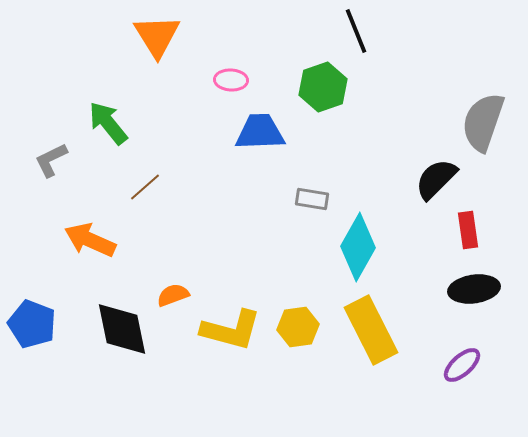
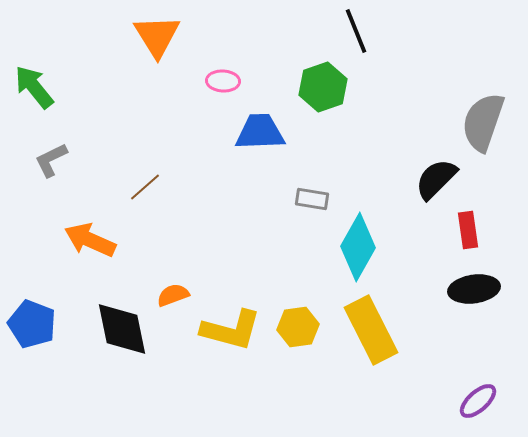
pink ellipse: moved 8 px left, 1 px down
green arrow: moved 74 px left, 36 px up
purple ellipse: moved 16 px right, 36 px down
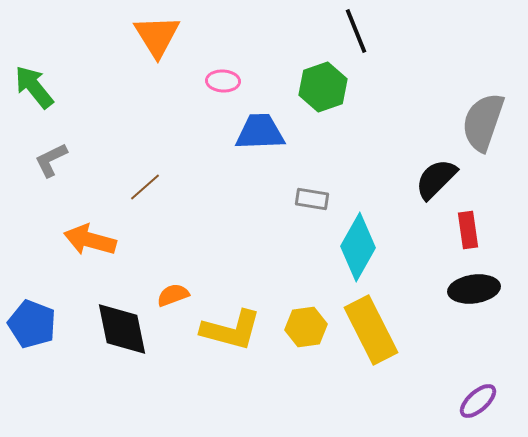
orange arrow: rotated 9 degrees counterclockwise
yellow hexagon: moved 8 px right
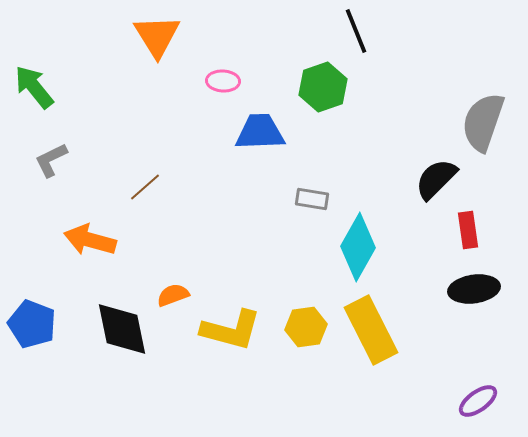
purple ellipse: rotated 6 degrees clockwise
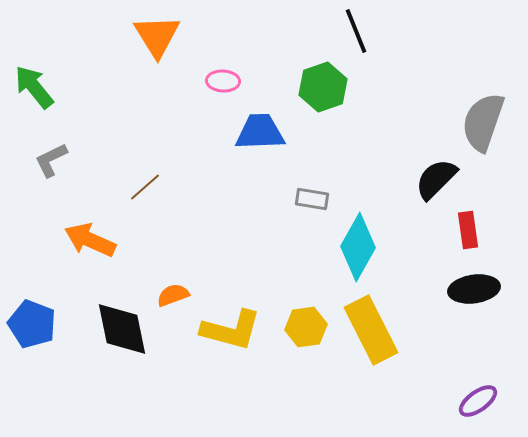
orange arrow: rotated 9 degrees clockwise
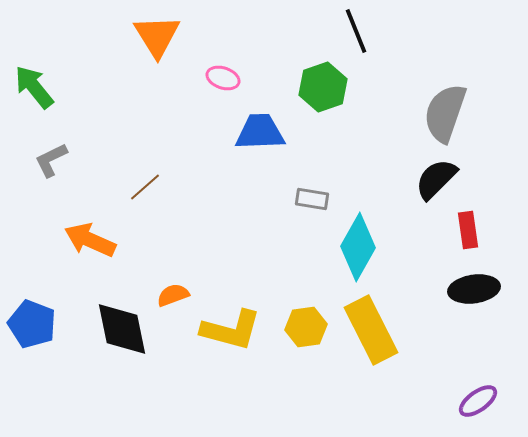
pink ellipse: moved 3 px up; rotated 16 degrees clockwise
gray semicircle: moved 38 px left, 9 px up
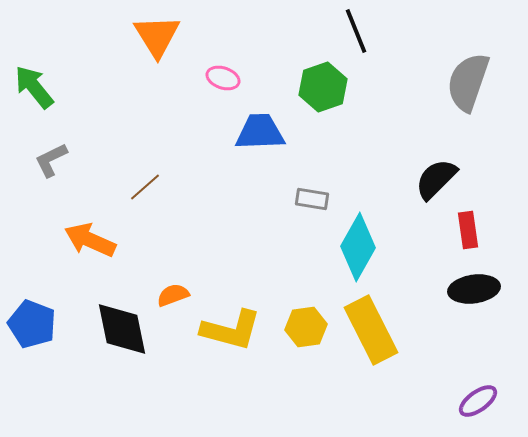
gray semicircle: moved 23 px right, 31 px up
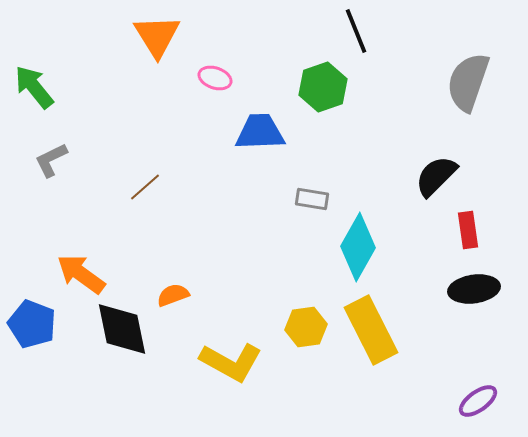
pink ellipse: moved 8 px left
black semicircle: moved 3 px up
orange arrow: moved 9 px left, 34 px down; rotated 12 degrees clockwise
yellow L-shape: moved 32 px down; rotated 14 degrees clockwise
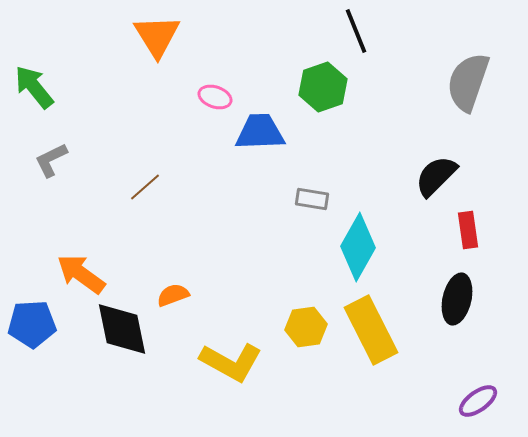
pink ellipse: moved 19 px down
black ellipse: moved 17 px left, 10 px down; rotated 69 degrees counterclockwise
blue pentagon: rotated 24 degrees counterclockwise
